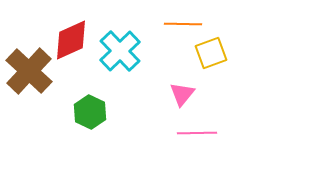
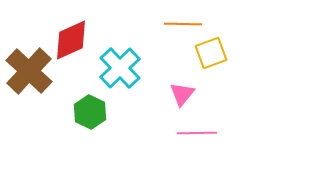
cyan cross: moved 17 px down
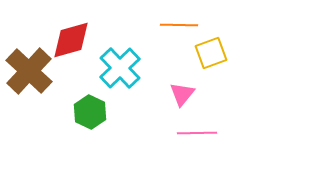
orange line: moved 4 px left, 1 px down
red diamond: rotated 9 degrees clockwise
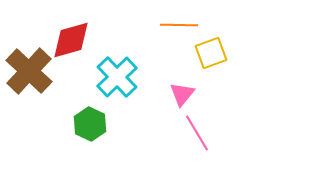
cyan cross: moved 3 px left, 9 px down
green hexagon: moved 12 px down
pink line: rotated 60 degrees clockwise
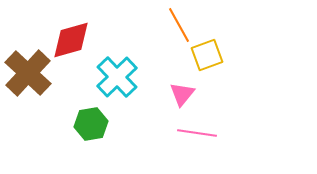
orange line: rotated 60 degrees clockwise
yellow square: moved 4 px left, 2 px down
brown cross: moved 1 px left, 2 px down
green hexagon: moved 1 px right; rotated 24 degrees clockwise
pink line: rotated 51 degrees counterclockwise
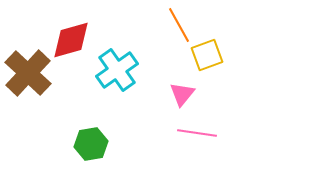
cyan cross: moved 7 px up; rotated 9 degrees clockwise
green hexagon: moved 20 px down
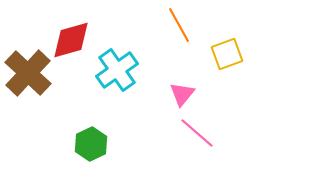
yellow square: moved 20 px right, 1 px up
pink line: rotated 33 degrees clockwise
green hexagon: rotated 16 degrees counterclockwise
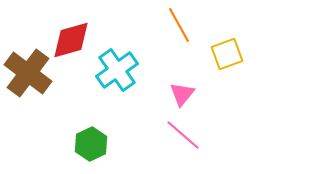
brown cross: rotated 6 degrees counterclockwise
pink line: moved 14 px left, 2 px down
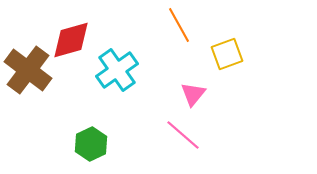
brown cross: moved 3 px up
pink triangle: moved 11 px right
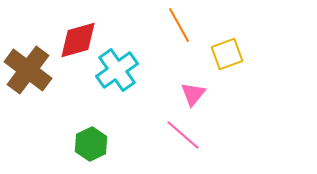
red diamond: moved 7 px right
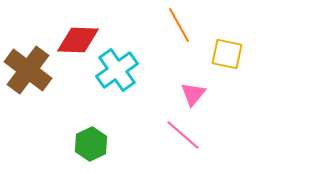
red diamond: rotated 18 degrees clockwise
yellow square: rotated 32 degrees clockwise
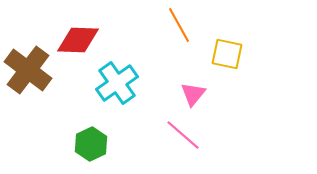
cyan cross: moved 13 px down
